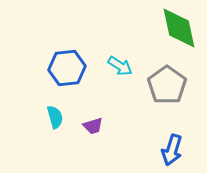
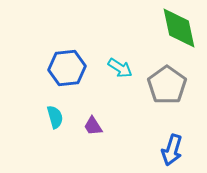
cyan arrow: moved 2 px down
purple trapezoid: rotated 75 degrees clockwise
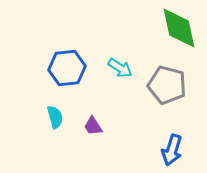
gray pentagon: rotated 21 degrees counterclockwise
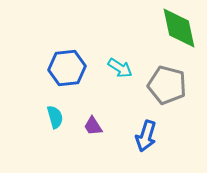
blue arrow: moved 26 px left, 14 px up
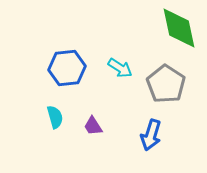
gray pentagon: moved 1 px left, 1 px up; rotated 18 degrees clockwise
blue arrow: moved 5 px right, 1 px up
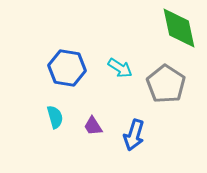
blue hexagon: rotated 15 degrees clockwise
blue arrow: moved 17 px left
